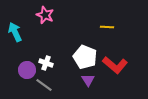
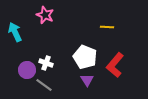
red L-shape: rotated 90 degrees clockwise
purple triangle: moved 1 px left
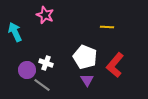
gray line: moved 2 px left
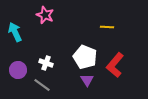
purple circle: moved 9 px left
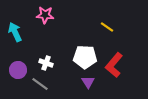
pink star: rotated 18 degrees counterclockwise
yellow line: rotated 32 degrees clockwise
white pentagon: rotated 20 degrees counterclockwise
red L-shape: moved 1 px left
purple triangle: moved 1 px right, 2 px down
gray line: moved 2 px left, 1 px up
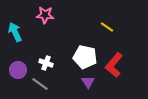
white pentagon: rotated 10 degrees clockwise
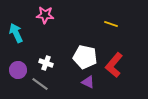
yellow line: moved 4 px right, 3 px up; rotated 16 degrees counterclockwise
cyan arrow: moved 1 px right, 1 px down
purple triangle: rotated 32 degrees counterclockwise
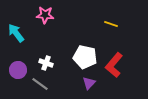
cyan arrow: rotated 12 degrees counterclockwise
purple triangle: moved 1 px right, 1 px down; rotated 48 degrees clockwise
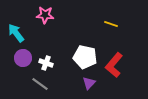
purple circle: moved 5 px right, 12 px up
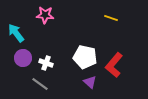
yellow line: moved 6 px up
purple triangle: moved 1 px right, 1 px up; rotated 32 degrees counterclockwise
